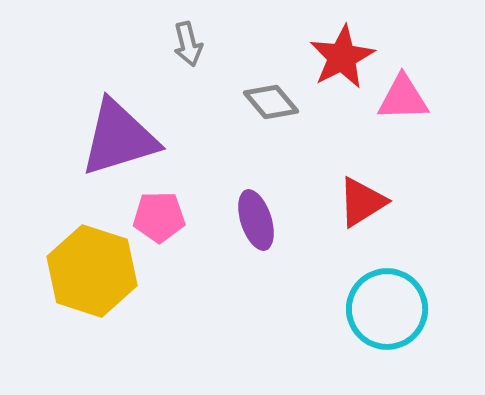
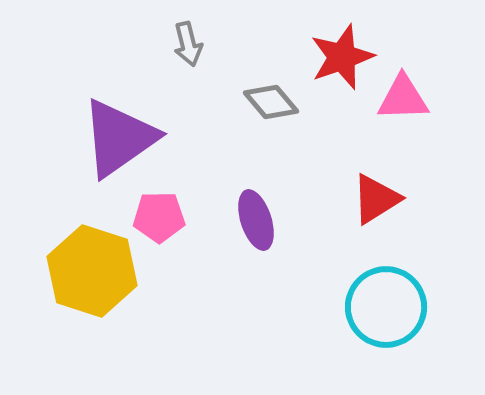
red star: rotated 8 degrees clockwise
purple triangle: rotated 18 degrees counterclockwise
red triangle: moved 14 px right, 3 px up
cyan circle: moved 1 px left, 2 px up
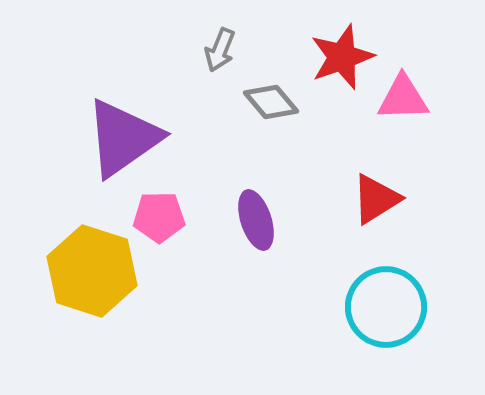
gray arrow: moved 32 px right, 6 px down; rotated 36 degrees clockwise
purple triangle: moved 4 px right
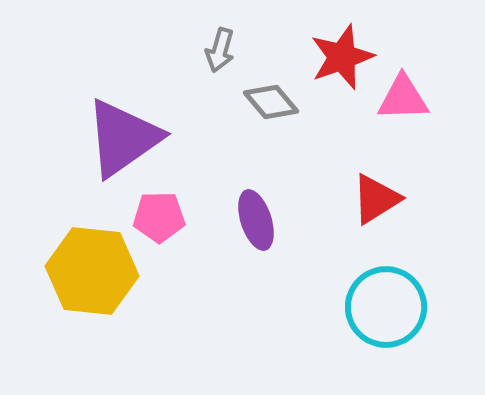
gray arrow: rotated 6 degrees counterclockwise
yellow hexagon: rotated 12 degrees counterclockwise
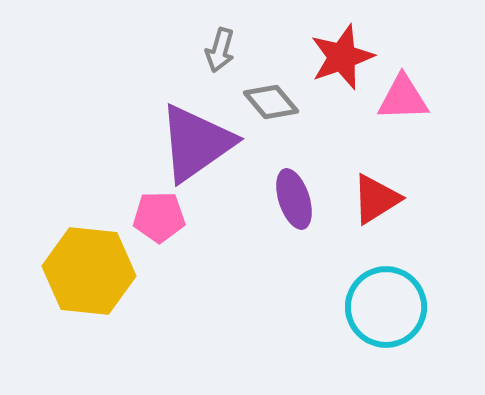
purple triangle: moved 73 px right, 5 px down
purple ellipse: moved 38 px right, 21 px up
yellow hexagon: moved 3 px left
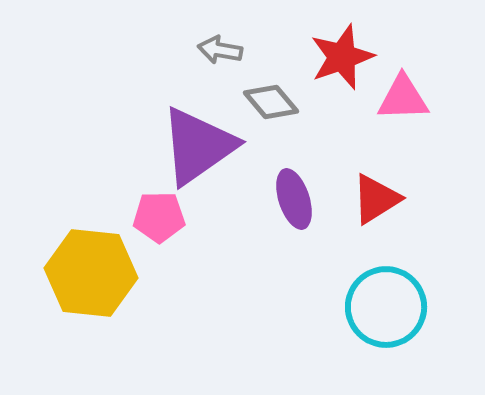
gray arrow: rotated 84 degrees clockwise
purple triangle: moved 2 px right, 3 px down
yellow hexagon: moved 2 px right, 2 px down
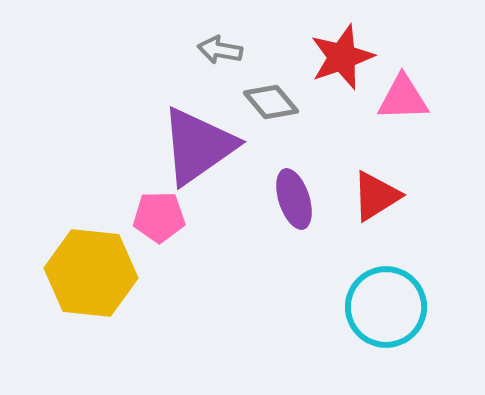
red triangle: moved 3 px up
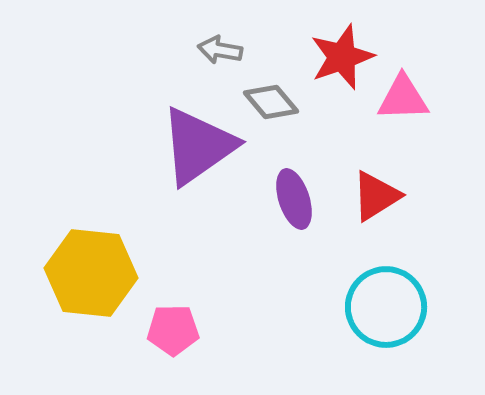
pink pentagon: moved 14 px right, 113 px down
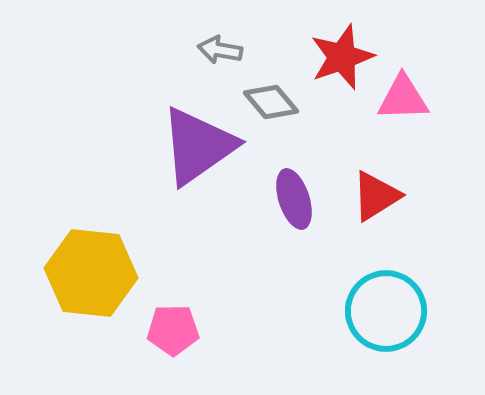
cyan circle: moved 4 px down
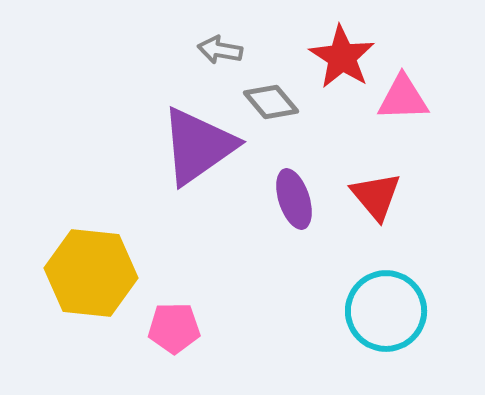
red star: rotated 20 degrees counterclockwise
red triangle: rotated 38 degrees counterclockwise
pink pentagon: moved 1 px right, 2 px up
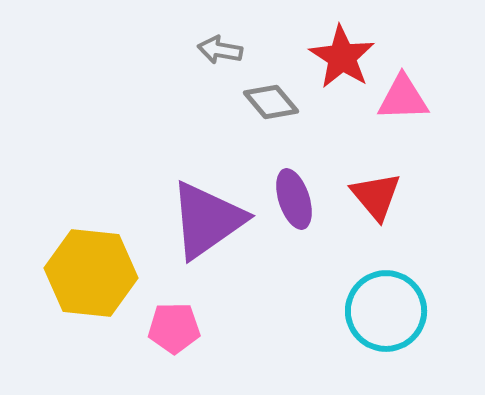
purple triangle: moved 9 px right, 74 px down
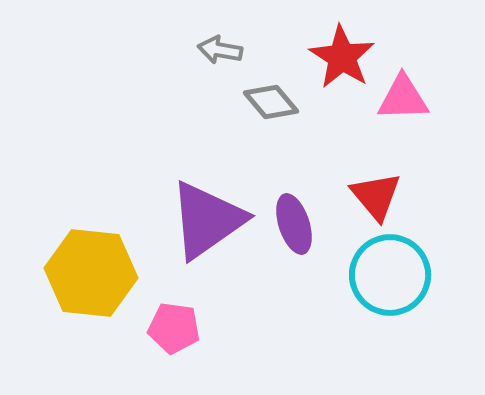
purple ellipse: moved 25 px down
cyan circle: moved 4 px right, 36 px up
pink pentagon: rotated 9 degrees clockwise
